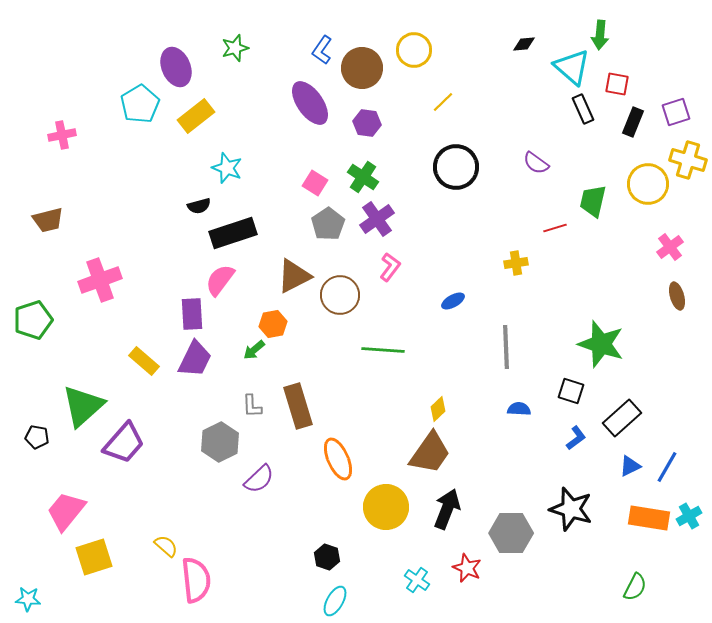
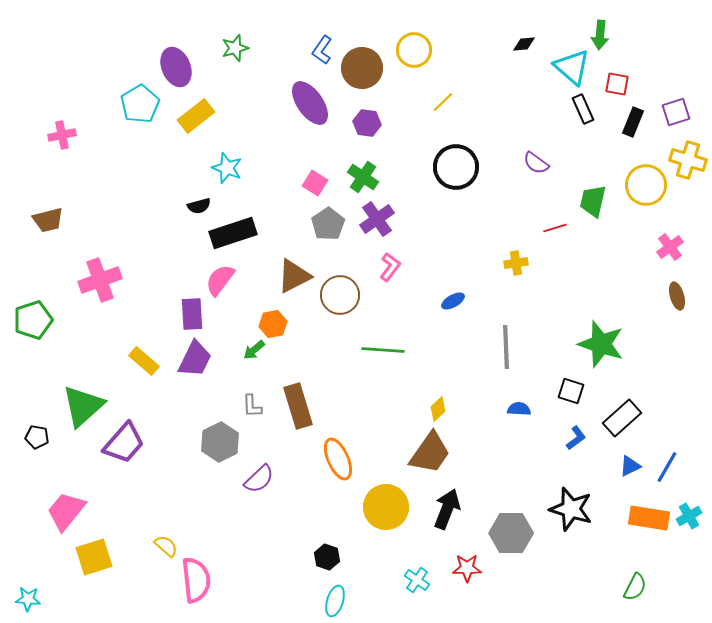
yellow circle at (648, 184): moved 2 px left, 1 px down
red star at (467, 568): rotated 24 degrees counterclockwise
cyan ellipse at (335, 601): rotated 12 degrees counterclockwise
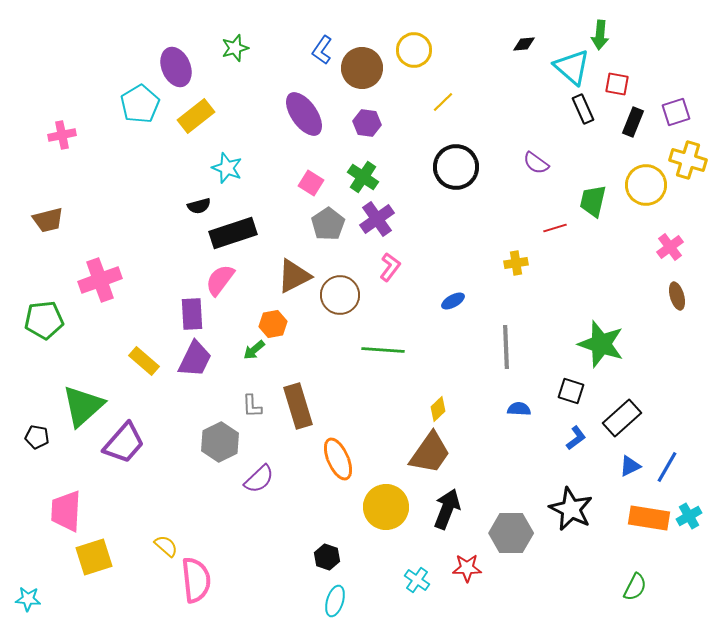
purple ellipse at (310, 103): moved 6 px left, 11 px down
pink square at (315, 183): moved 4 px left
green pentagon at (33, 320): moved 11 px right; rotated 12 degrees clockwise
black star at (571, 509): rotated 9 degrees clockwise
pink trapezoid at (66, 511): rotated 36 degrees counterclockwise
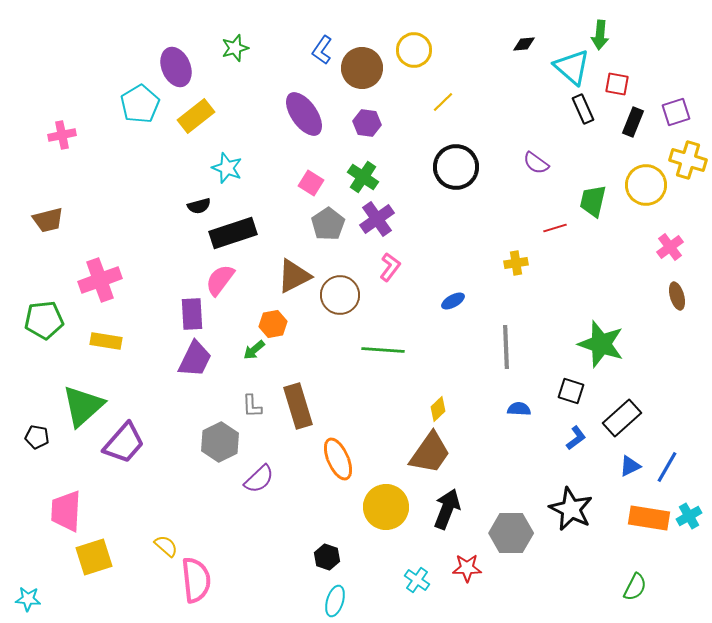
yellow rectangle at (144, 361): moved 38 px left, 20 px up; rotated 32 degrees counterclockwise
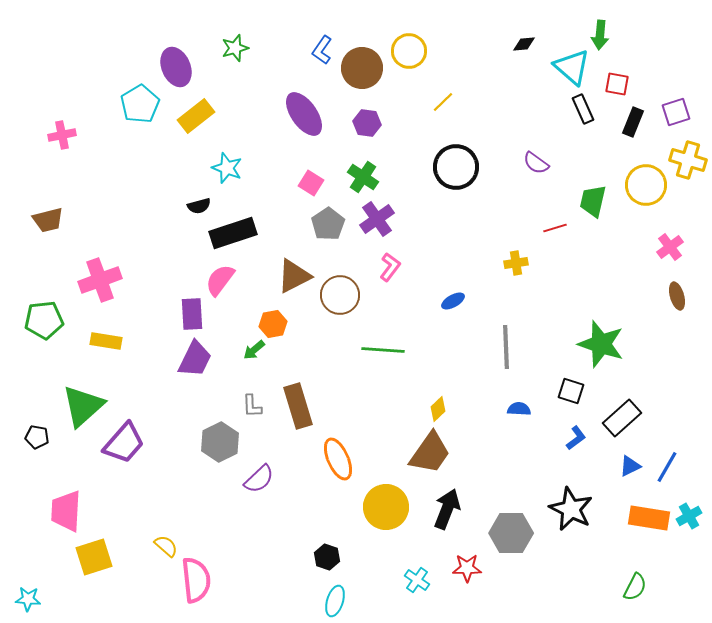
yellow circle at (414, 50): moved 5 px left, 1 px down
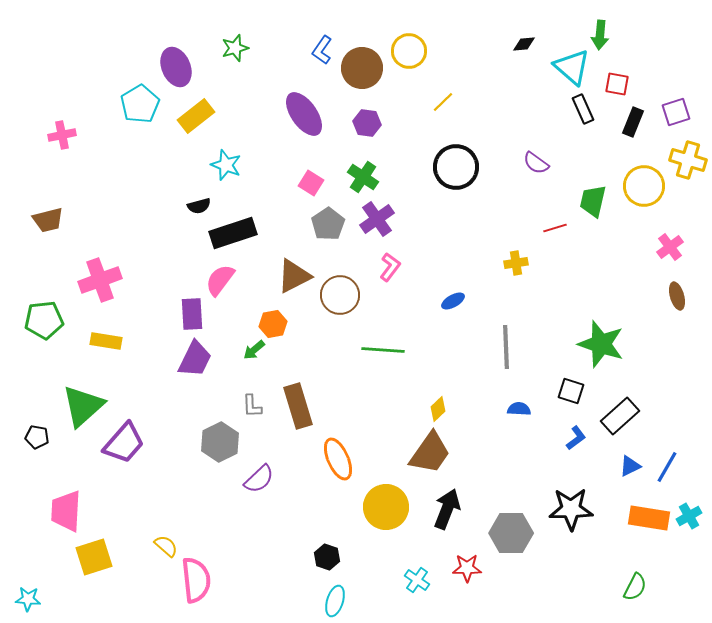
cyan star at (227, 168): moved 1 px left, 3 px up
yellow circle at (646, 185): moved 2 px left, 1 px down
black rectangle at (622, 418): moved 2 px left, 2 px up
black star at (571, 509): rotated 27 degrees counterclockwise
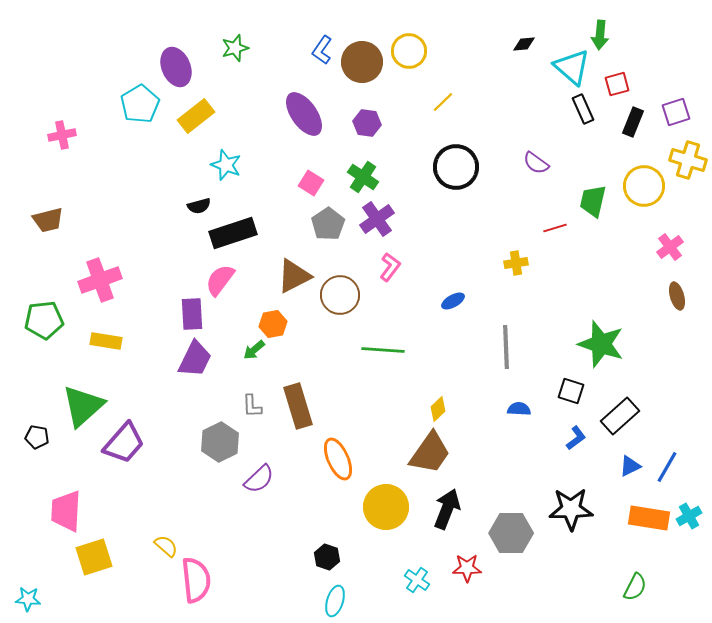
brown circle at (362, 68): moved 6 px up
red square at (617, 84): rotated 25 degrees counterclockwise
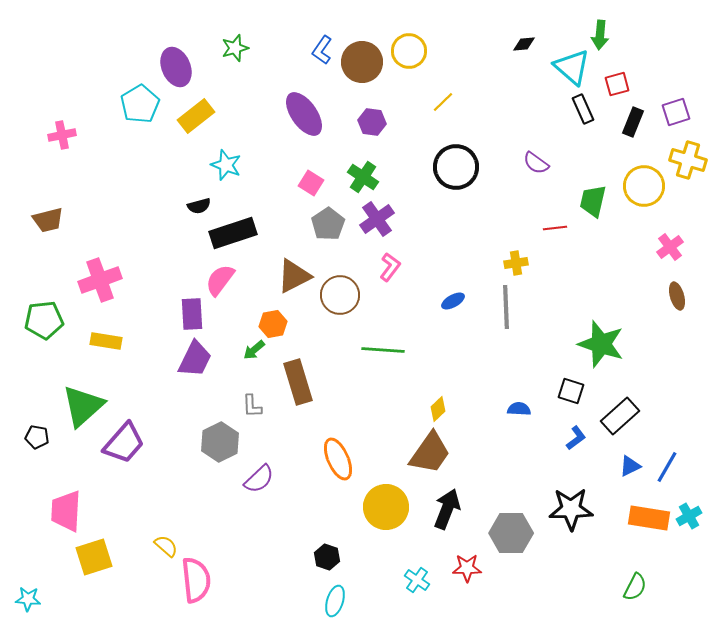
purple hexagon at (367, 123): moved 5 px right, 1 px up
red line at (555, 228): rotated 10 degrees clockwise
gray line at (506, 347): moved 40 px up
brown rectangle at (298, 406): moved 24 px up
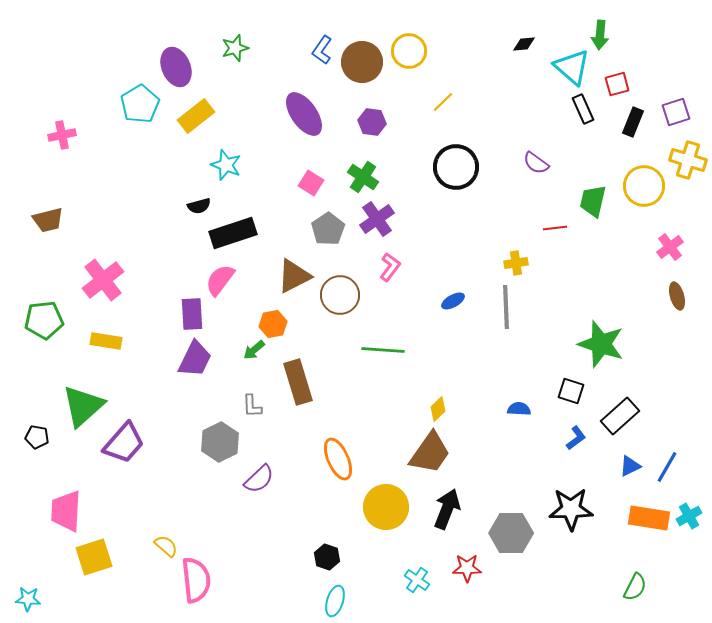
gray pentagon at (328, 224): moved 5 px down
pink cross at (100, 280): moved 3 px right; rotated 18 degrees counterclockwise
